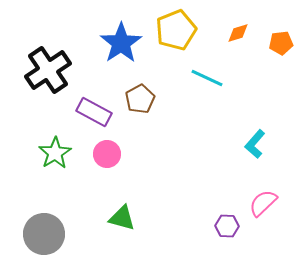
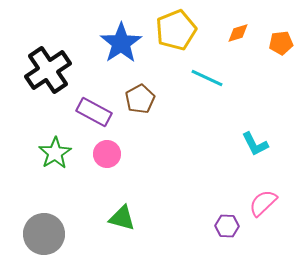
cyan L-shape: rotated 68 degrees counterclockwise
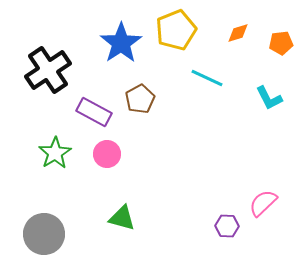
cyan L-shape: moved 14 px right, 46 px up
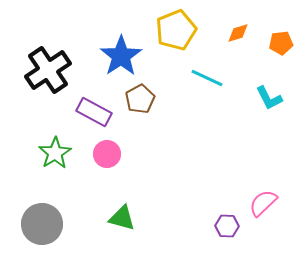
blue star: moved 13 px down
gray circle: moved 2 px left, 10 px up
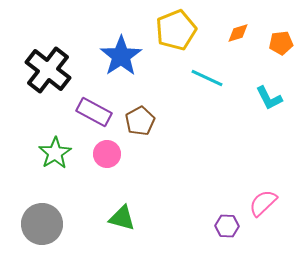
black cross: rotated 18 degrees counterclockwise
brown pentagon: moved 22 px down
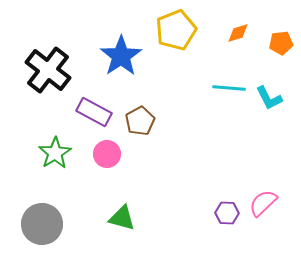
cyan line: moved 22 px right, 10 px down; rotated 20 degrees counterclockwise
purple hexagon: moved 13 px up
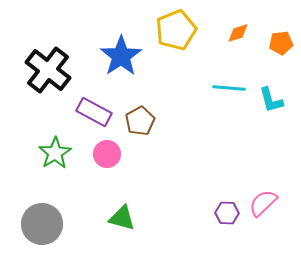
cyan L-shape: moved 2 px right, 2 px down; rotated 12 degrees clockwise
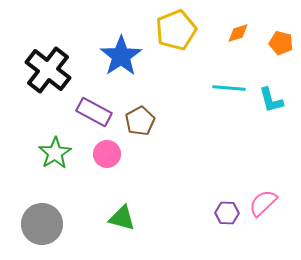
orange pentagon: rotated 20 degrees clockwise
